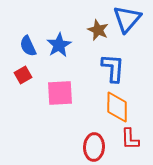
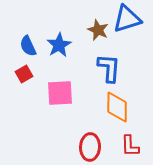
blue triangle: rotated 32 degrees clockwise
blue L-shape: moved 4 px left
red square: moved 1 px right, 1 px up
red L-shape: moved 7 px down
red ellipse: moved 4 px left
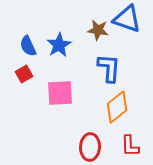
blue triangle: rotated 36 degrees clockwise
brown star: rotated 15 degrees counterclockwise
orange diamond: rotated 52 degrees clockwise
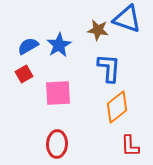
blue semicircle: rotated 85 degrees clockwise
pink square: moved 2 px left
red ellipse: moved 33 px left, 3 px up
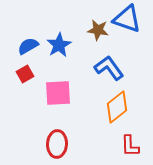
blue L-shape: rotated 40 degrees counterclockwise
red square: moved 1 px right
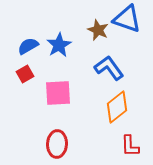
brown star: rotated 15 degrees clockwise
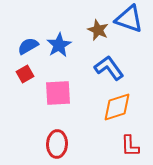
blue triangle: moved 2 px right
orange diamond: rotated 20 degrees clockwise
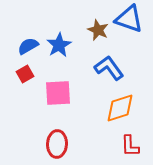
orange diamond: moved 3 px right, 1 px down
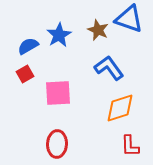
blue star: moved 10 px up
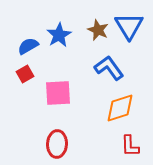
blue triangle: moved 7 px down; rotated 40 degrees clockwise
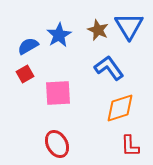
red ellipse: rotated 32 degrees counterclockwise
